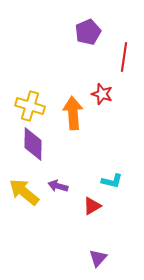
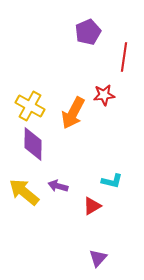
red star: moved 2 px right, 1 px down; rotated 25 degrees counterclockwise
yellow cross: rotated 12 degrees clockwise
orange arrow: rotated 148 degrees counterclockwise
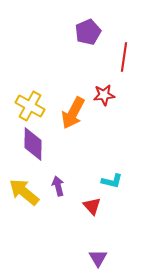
purple arrow: rotated 60 degrees clockwise
red triangle: rotated 42 degrees counterclockwise
purple triangle: rotated 12 degrees counterclockwise
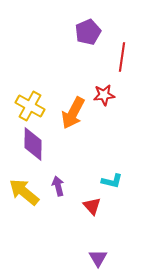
red line: moved 2 px left
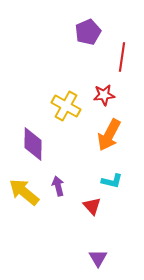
yellow cross: moved 36 px right
orange arrow: moved 36 px right, 22 px down
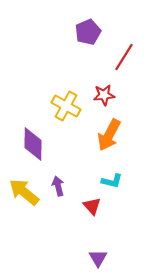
red line: moved 2 px right; rotated 24 degrees clockwise
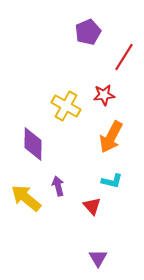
orange arrow: moved 2 px right, 2 px down
yellow arrow: moved 2 px right, 6 px down
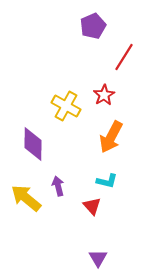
purple pentagon: moved 5 px right, 6 px up
red star: rotated 25 degrees counterclockwise
cyan L-shape: moved 5 px left
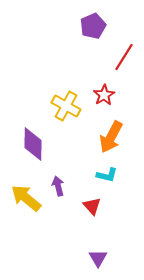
cyan L-shape: moved 6 px up
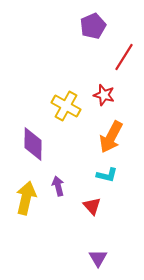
red star: rotated 25 degrees counterclockwise
yellow arrow: rotated 64 degrees clockwise
